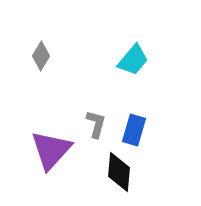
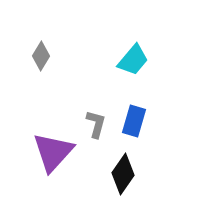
blue rectangle: moved 9 px up
purple triangle: moved 2 px right, 2 px down
black diamond: moved 4 px right, 2 px down; rotated 30 degrees clockwise
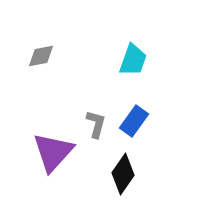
gray diamond: rotated 48 degrees clockwise
cyan trapezoid: rotated 20 degrees counterclockwise
blue rectangle: rotated 20 degrees clockwise
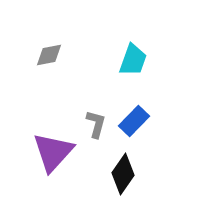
gray diamond: moved 8 px right, 1 px up
blue rectangle: rotated 8 degrees clockwise
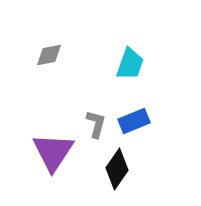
cyan trapezoid: moved 3 px left, 4 px down
blue rectangle: rotated 24 degrees clockwise
purple triangle: rotated 9 degrees counterclockwise
black diamond: moved 6 px left, 5 px up
